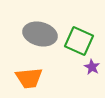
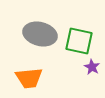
green square: rotated 12 degrees counterclockwise
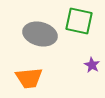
green square: moved 20 px up
purple star: moved 2 px up
